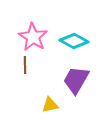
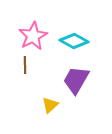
pink star: moved 1 px up; rotated 12 degrees clockwise
yellow triangle: rotated 30 degrees counterclockwise
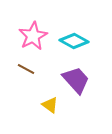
brown line: moved 1 px right, 4 px down; rotated 60 degrees counterclockwise
purple trapezoid: rotated 108 degrees clockwise
yellow triangle: rotated 42 degrees counterclockwise
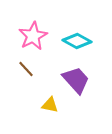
cyan diamond: moved 3 px right
brown line: rotated 18 degrees clockwise
yellow triangle: rotated 24 degrees counterclockwise
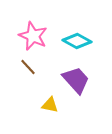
pink star: rotated 20 degrees counterclockwise
brown line: moved 2 px right, 2 px up
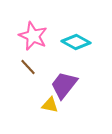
cyan diamond: moved 1 px left, 1 px down
purple trapezoid: moved 12 px left, 5 px down; rotated 100 degrees counterclockwise
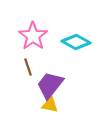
pink star: rotated 12 degrees clockwise
brown line: rotated 24 degrees clockwise
purple trapezoid: moved 14 px left
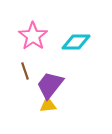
cyan diamond: rotated 28 degrees counterclockwise
brown line: moved 3 px left, 4 px down
yellow triangle: moved 2 px left; rotated 18 degrees counterclockwise
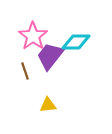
purple trapezoid: moved 29 px up
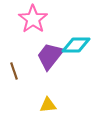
pink star: moved 17 px up
cyan diamond: moved 3 px down
brown line: moved 11 px left
